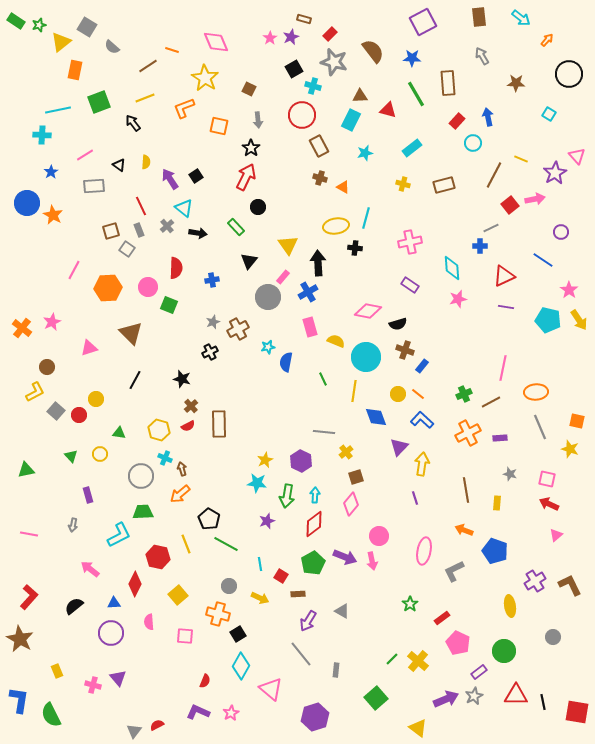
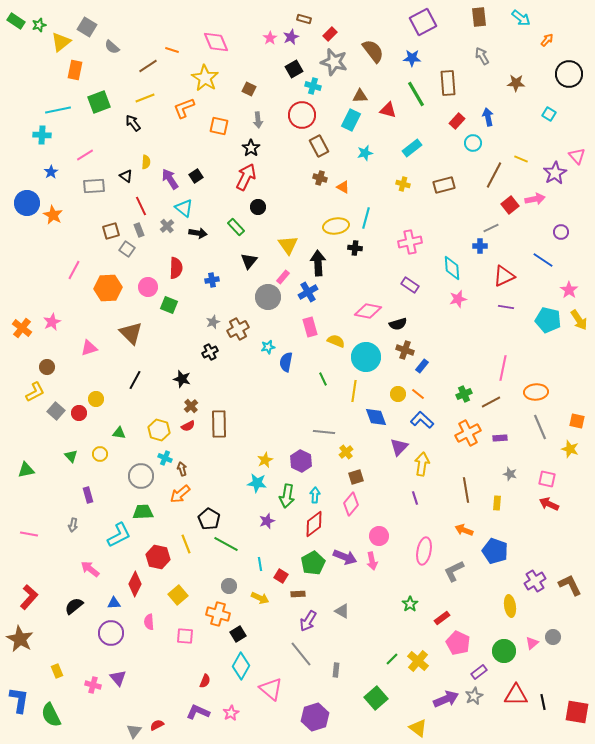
black triangle at (119, 165): moved 7 px right, 11 px down
red circle at (79, 415): moved 2 px up
pink triangle at (556, 535): moved 24 px left, 108 px down
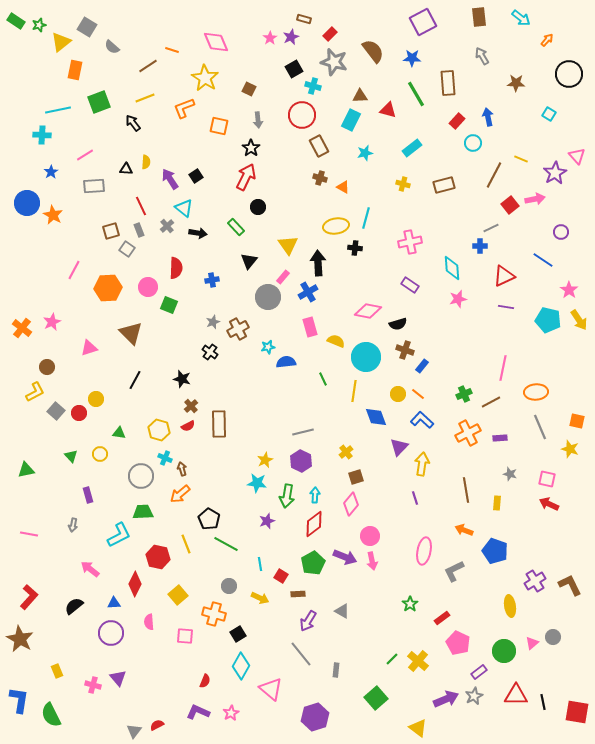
black triangle at (126, 176): moved 7 px up; rotated 32 degrees counterclockwise
black cross at (210, 352): rotated 28 degrees counterclockwise
blue semicircle at (286, 362): rotated 72 degrees clockwise
gray line at (324, 432): moved 21 px left; rotated 20 degrees counterclockwise
pink circle at (379, 536): moved 9 px left
orange cross at (218, 614): moved 4 px left
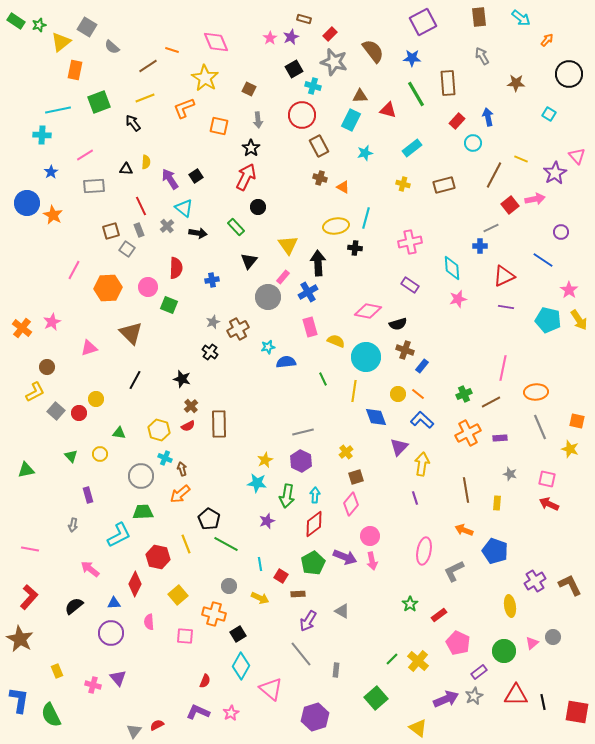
pink line at (29, 534): moved 1 px right, 15 px down
red rectangle at (442, 618): moved 3 px left, 3 px up
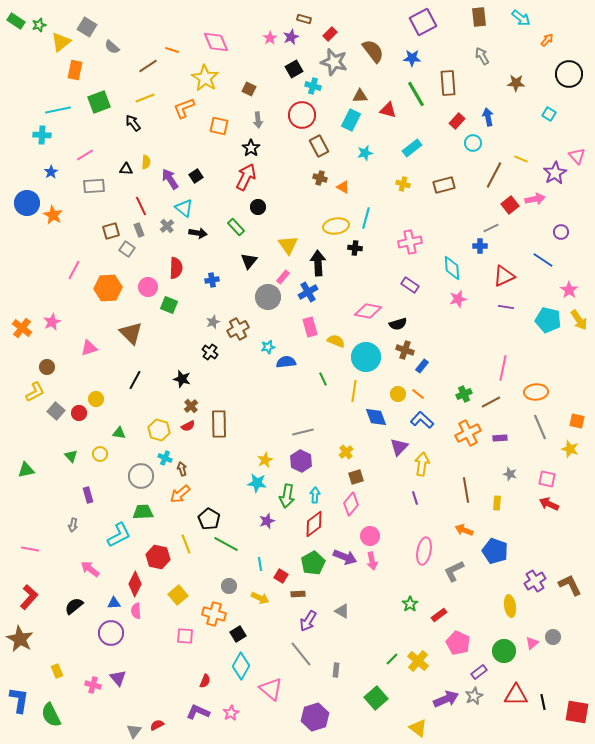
pink semicircle at (149, 622): moved 13 px left, 11 px up
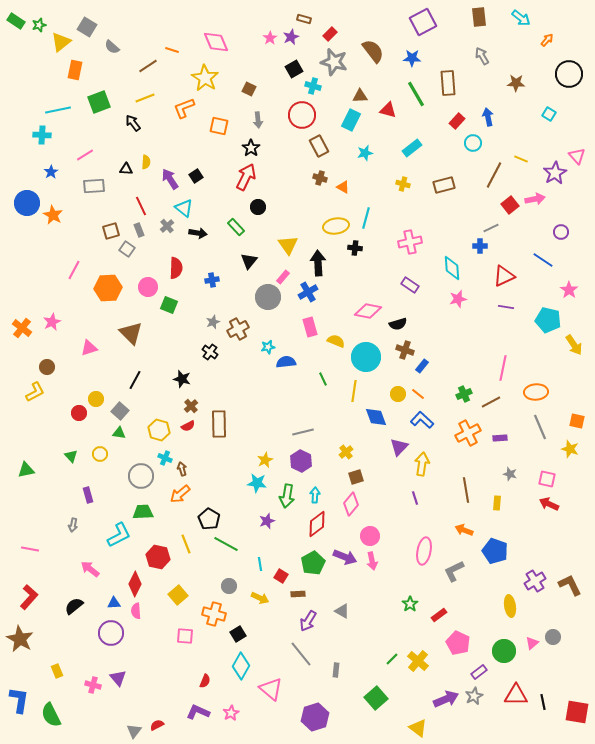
yellow arrow at (579, 320): moved 5 px left, 25 px down
gray square at (56, 411): moved 64 px right
red diamond at (314, 524): moved 3 px right
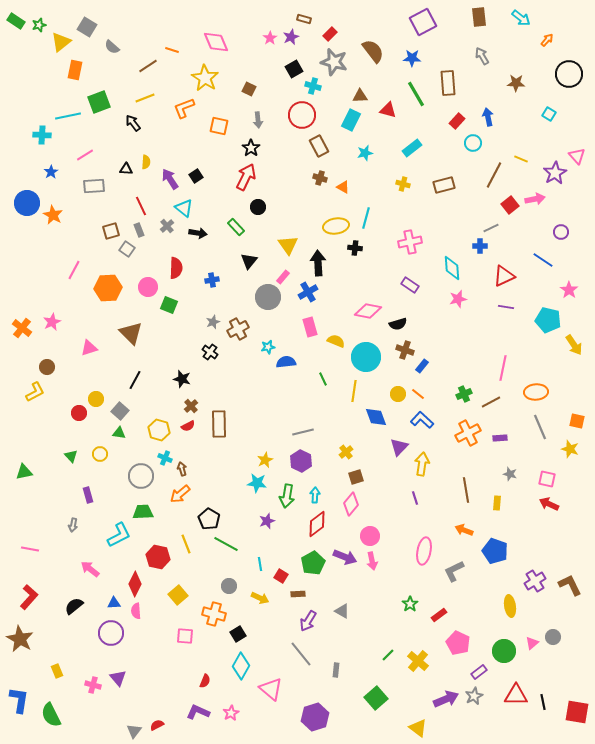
cyan line at (58, 110): moved 10 px right, 6 px down
green triangle at (26, 470): moved 2 px left, 2 px down
green line at (392, 659): moved 4 px left, 4 px up
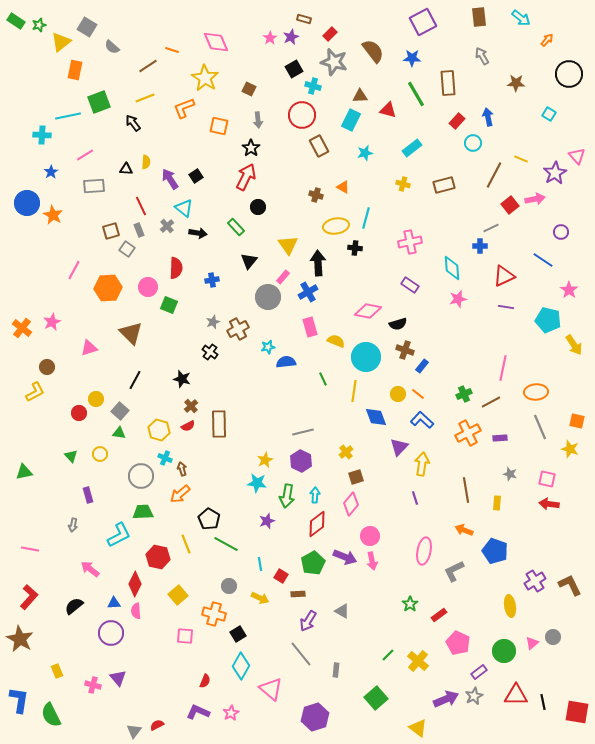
brown cross at (320, 178): moved 4 px left, 17 px down
red arrow at (549, 504): rotated 18 degrees counterclockwise
